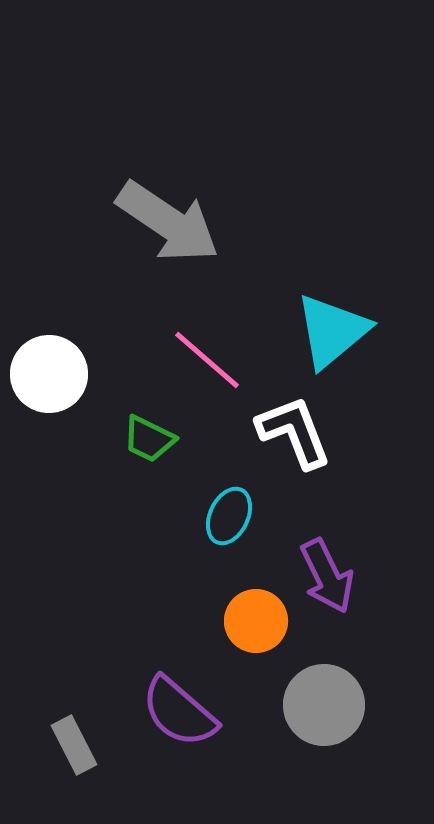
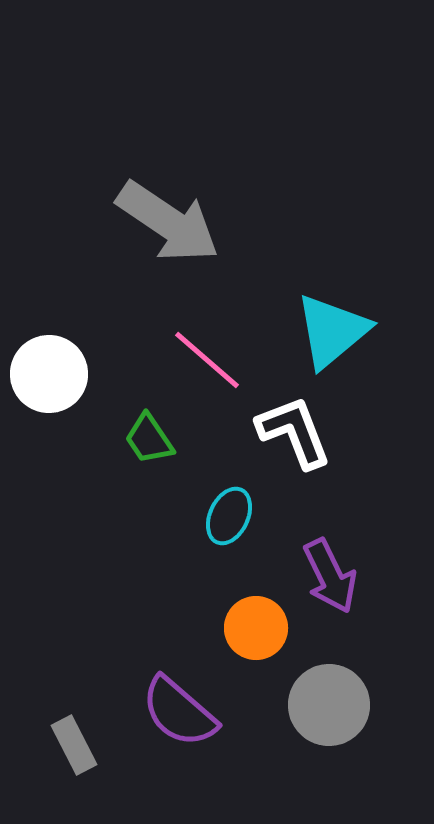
green trapezoid: rotated 30 degrees clockwise
purple arrow: moved 3 px right
orange circle: moved 7 px down
gray circle: moved 5 px right
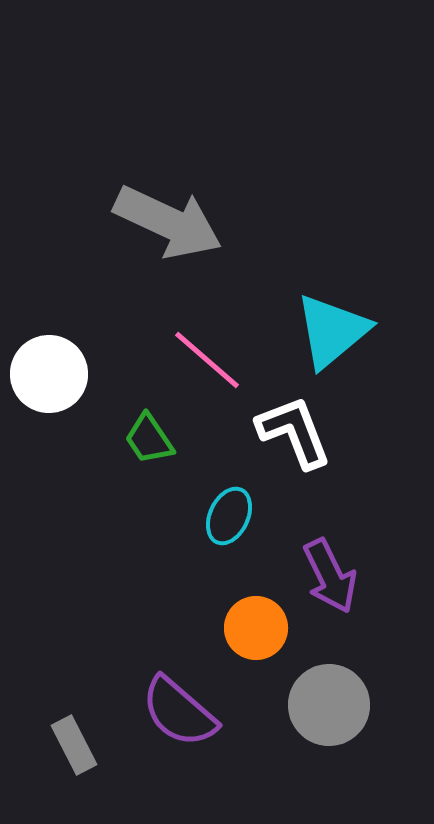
gray arrow: rotated 9 degrees counterclockwise
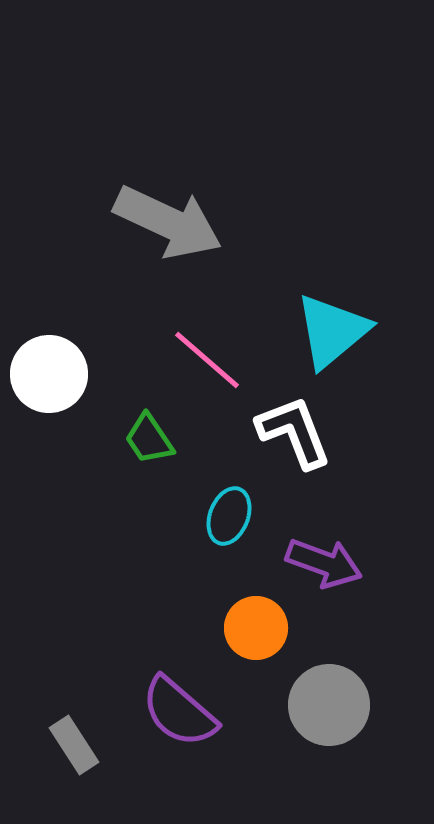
cyan ellipse: rotated 4 degrees counterclockwise
purple arrow: moved 6 px left, 13 px up; rotated 44 degrees counterclockwise
gray rectangle: rotated 6 degrees counterclockwise
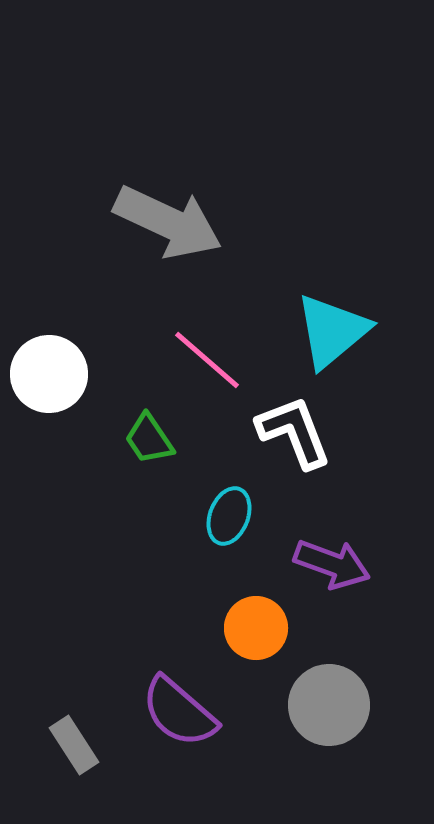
purple arrow: moved 8 px right, 1 px down
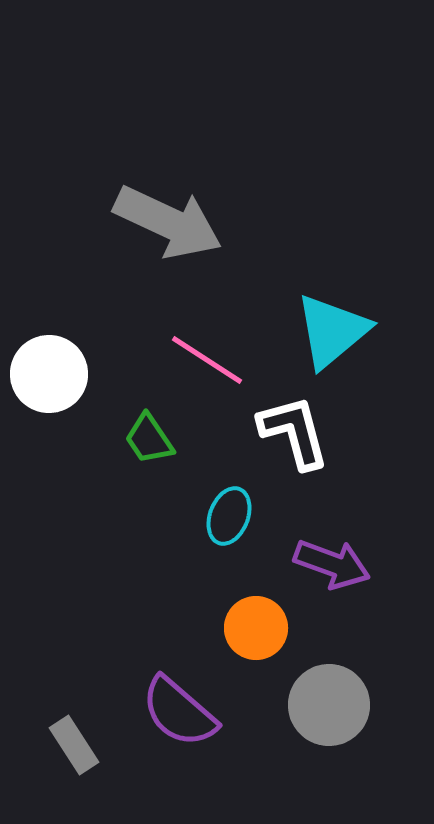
pink line: rotated 8 degrees counterclockwise
white L-shape: rotated 6 degrees clockwise
